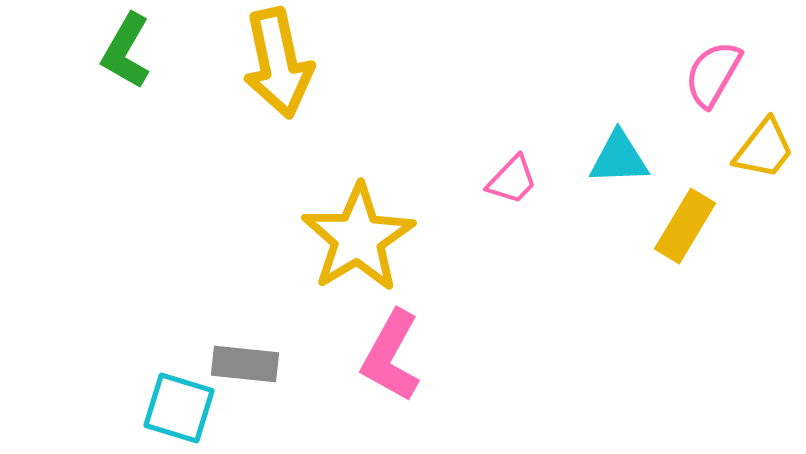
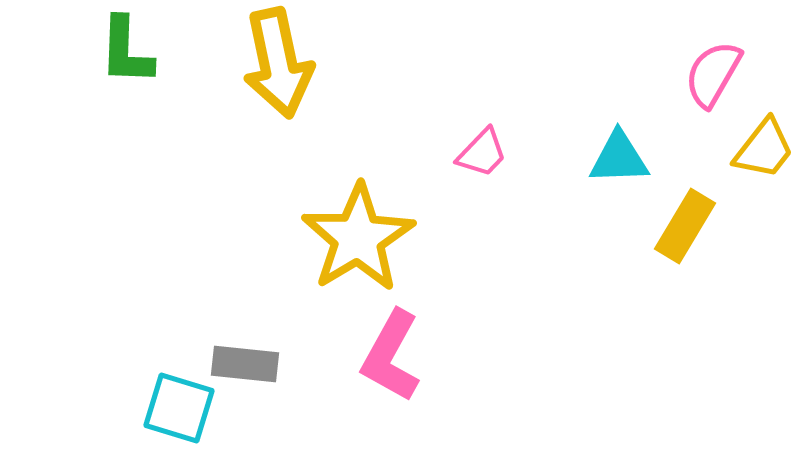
green L-shape: rotated 28 degrees counterclockwise
pink trapezoid: moved 30 px left, 27 px up
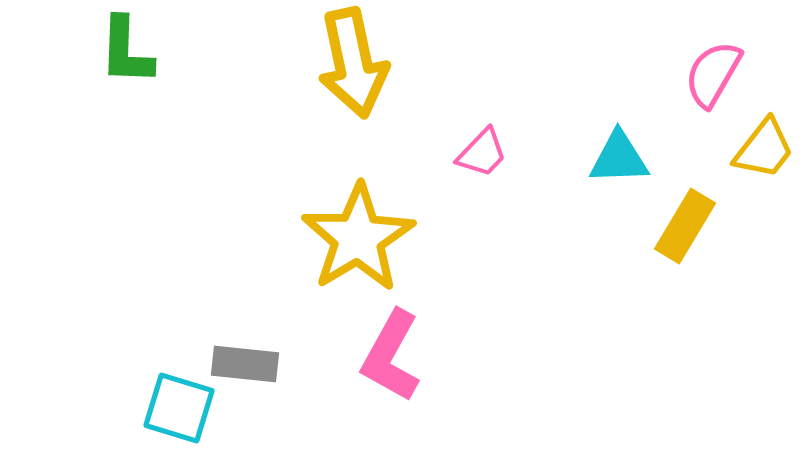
yellow arrow: moved 75 px right
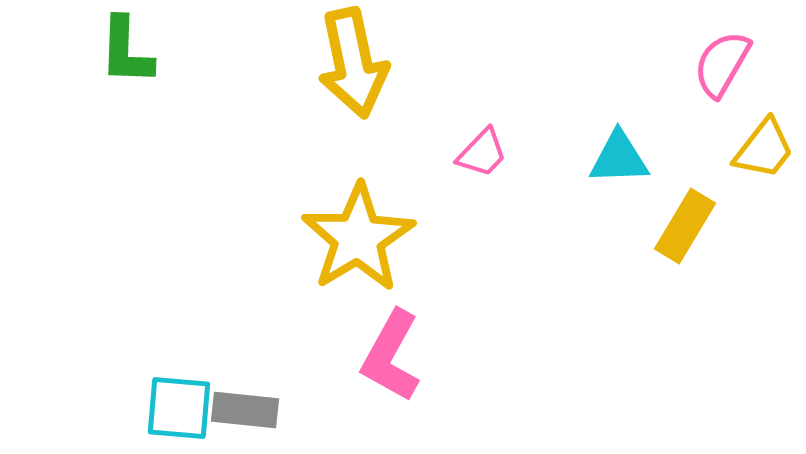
pink semicircle: moved 9 px right, 10 px up
gray rectangle: moved 46 px down
cyan square: rotated 12 degrees counterclockwise
